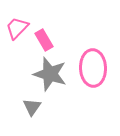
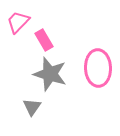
pink trapezoid: moved 1 px right, 6 px up
pink ellipse: moved 5 px right
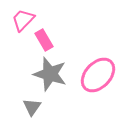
pink trapezoid: moved 5 px right, 2 px up
pink ellipse: moved 7 px down; rotated 45 degrees clockwise
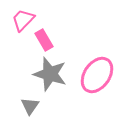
pink ellipse: moved 1 px left; rotated 9 degrees counterclockwise
gray triangle: moved 2 px left, 1 px up
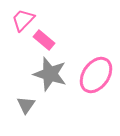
pink rectangle: rotated 20 degrees counterclockwise
pink ellipse: moved 1 px left
gray triangle: moved 4 px left, 1 px up
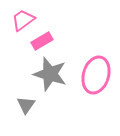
pink trapezoid: rotated 10 degrees clockwise
pink rectangle: moved 2 px left, 1 px down; rotated 70 degrees counterclockwise
pink ellipse: rotated 18 degrees counterclockwise
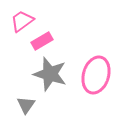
pink trapezoid: moved 1 px left, 1 px down
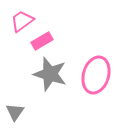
gray triangle: moved 11 px left, 7 px down
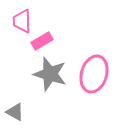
pink trapezoid: rotated 55 degrees counterclockwise
pink ellipse: moved 2 px left, 1 px up
gray triangle: rotated 36 degrees counterclockwise
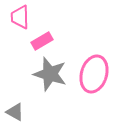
pink trapezoid: moved 2 px left, 4 px up
